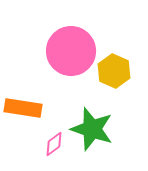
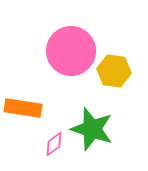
yellow hexagon: rotated 16 degrees counterclockwise
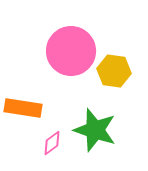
green star: moved 3 px right, 1 px down
pink diamond: moved 2 px left, 1 px up
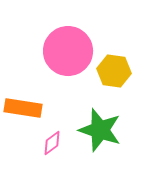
pink circle: moved 3 px left
green star: moved 5 px right
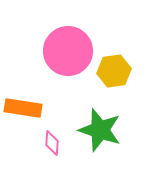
yellow hexagon: rotated 16 degrees counterclockwise
pink diamond: rotated 50 degrees counterclockwise
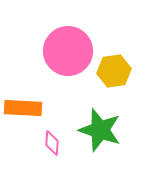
orange rectangle: rotated 6 degrees counterclockwise
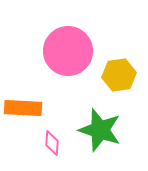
yellow hexagon: moved 5 px right, 4 px down
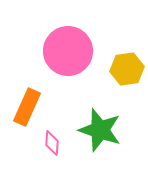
yellow hexagon: moved 8 px right, 6 px up
orange rectangle: moved 4 px right, 1 px up; rotated 69 degrees counterclockwise
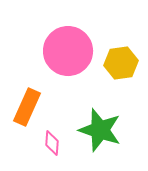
yellow hexagon: moved 6 px left, 6 px up
